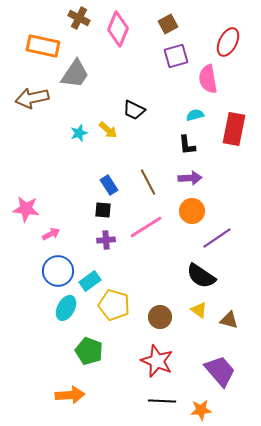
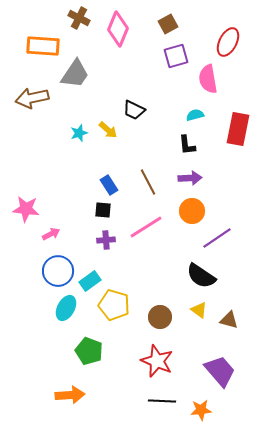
orange rectangle: rotated 8 degrees counterclockwise
red rectangle: moved 4 px right
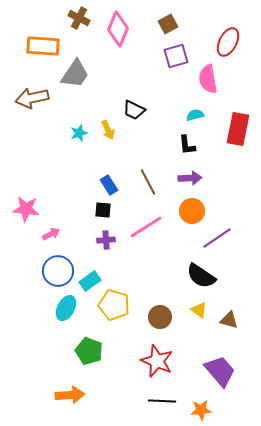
yellow arrow: rotated 24 degrees clockwise
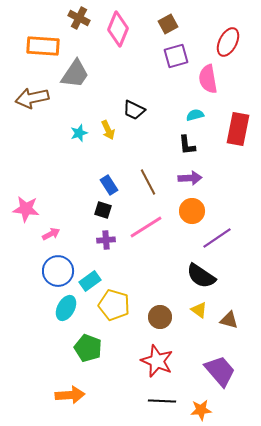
black square: rotated 12 degrees clockwise
green pentagon: moved 1 px left, 3 px up
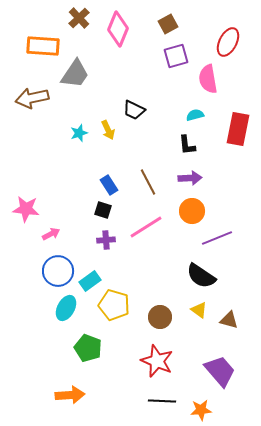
brown cross: rotated 20 degrees clockwise
purple line: rotated 12 degrees clockwise
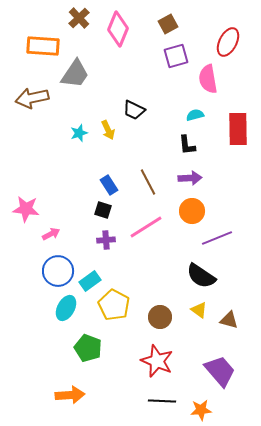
red rectangle: rotated 12 degrees counterclockwise
yellow pentagon: rotated 12 degrees clockwise
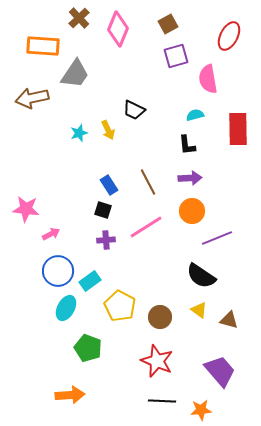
red ellipse: moved 1 px right, 6 px up
yellow pentagon: moved 6 px right, 1 px down
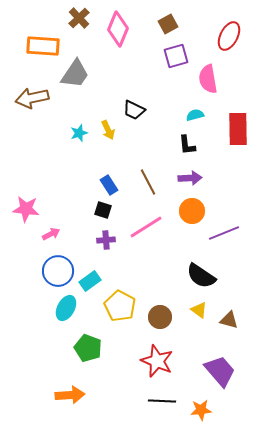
purple line: moved 7 px right, 5 px up
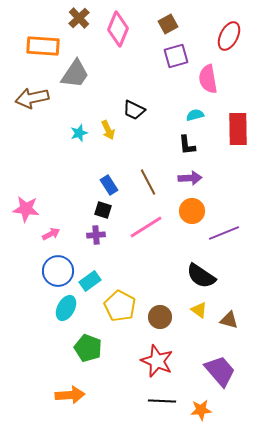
purple cross: moved 10 px left, 5 px up
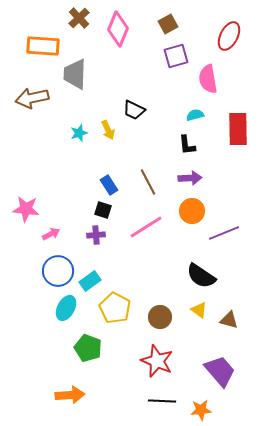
gray trapezoid: rotated 148 degrees clockwise
yellow pentagon: moved 5 px left, 2 px down
